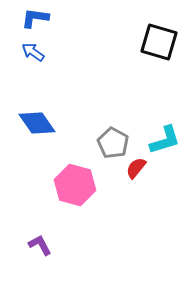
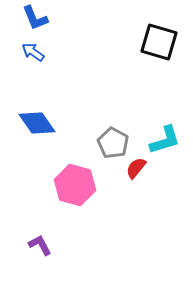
blue L-shape: rotated 120 degrees counterclockwise
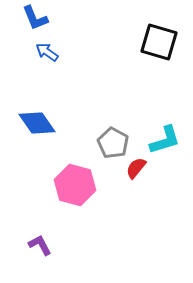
blue arrow: moved 14 px right
